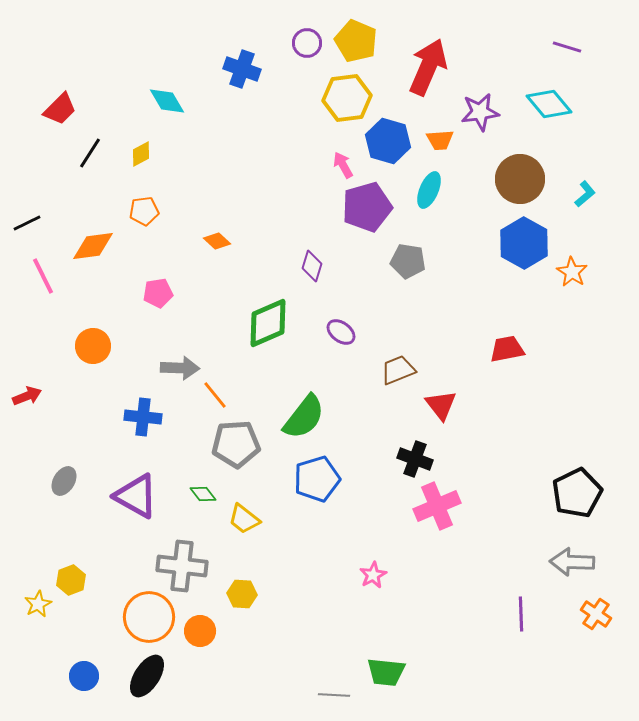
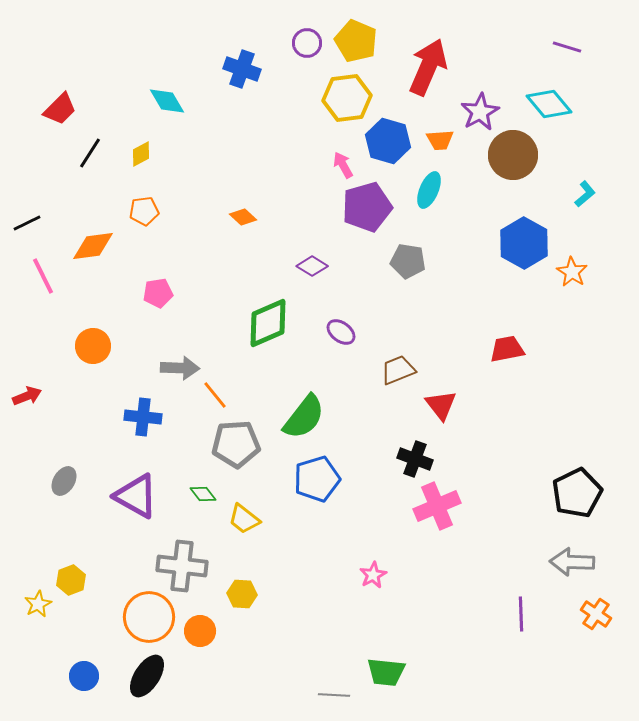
purple star at (480, 112): rotated 21 degrees counterclockwise
brown circle at (520, 179): moved 7 px left, 24 px up
orange diamond at (217, 241): moved 26 px right, 24 px up
purple diamond at (312, 266): rotated 76 degrees counterclockwise
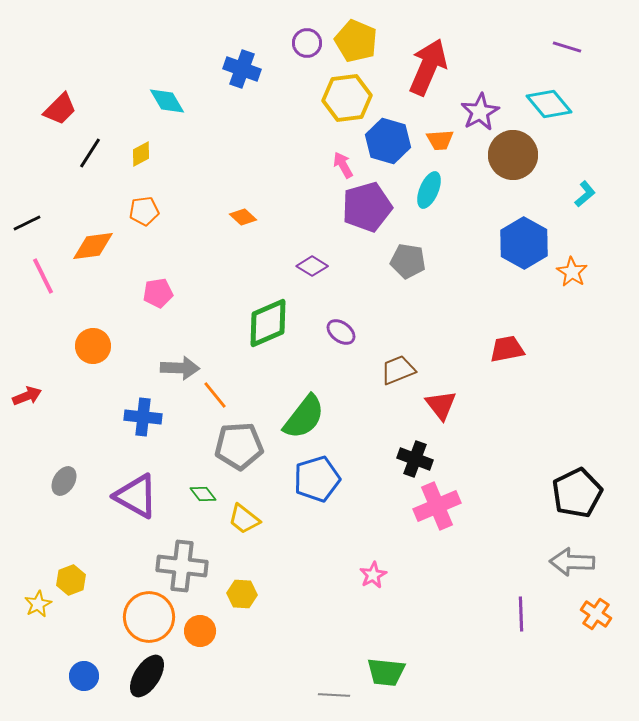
gray pentagon at (236, 444): moved 3 px right, 2 px down
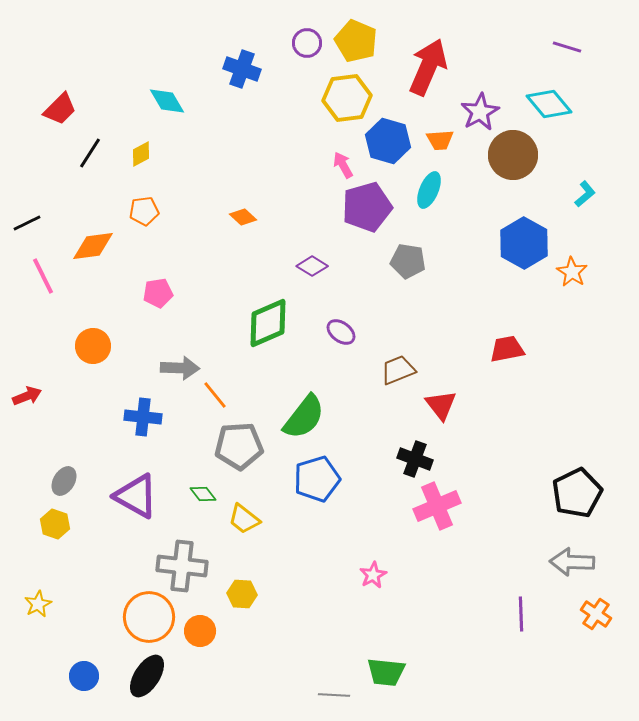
yellow hexagon at (71, 580): moved 16 px left, 56 px up; rotated 20 degrees counterclockwise
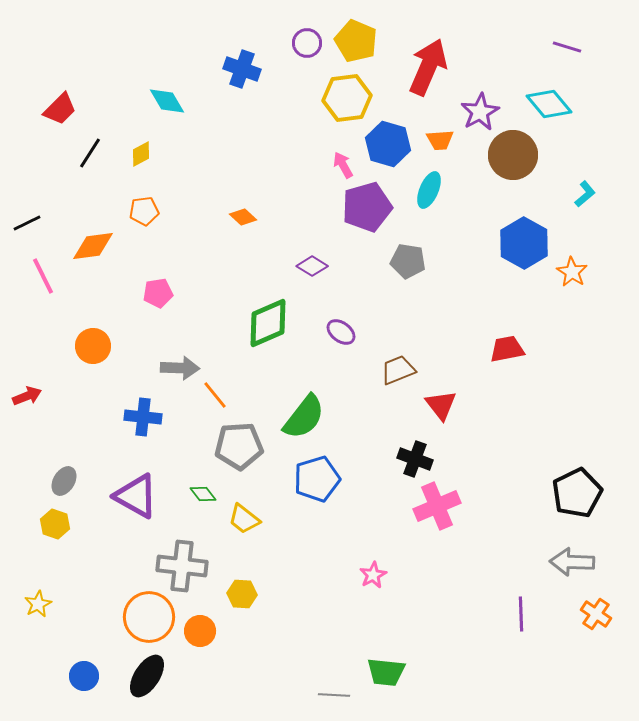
blue hexagon at (388, 141): moved 3 px down
